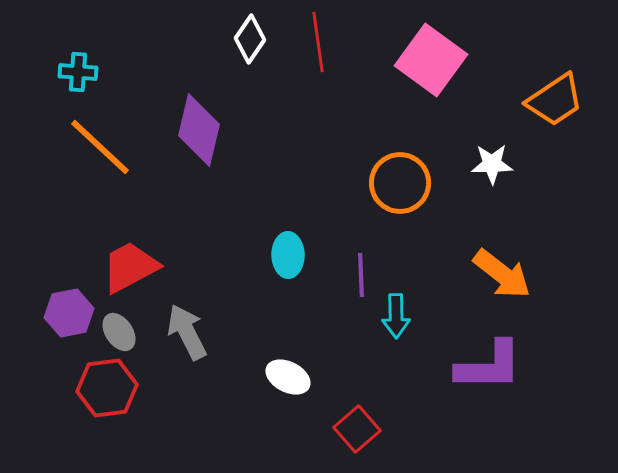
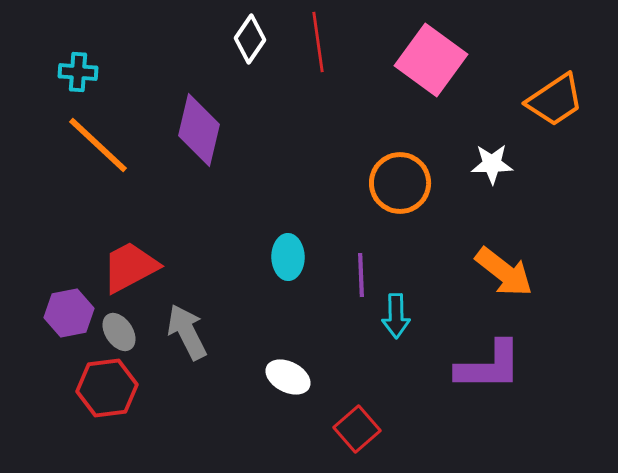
orange line: moved 2 px left, 2 px up
cyan ellipse: moved 2 px down
orange arrow: moved 2 px right, 2 px up
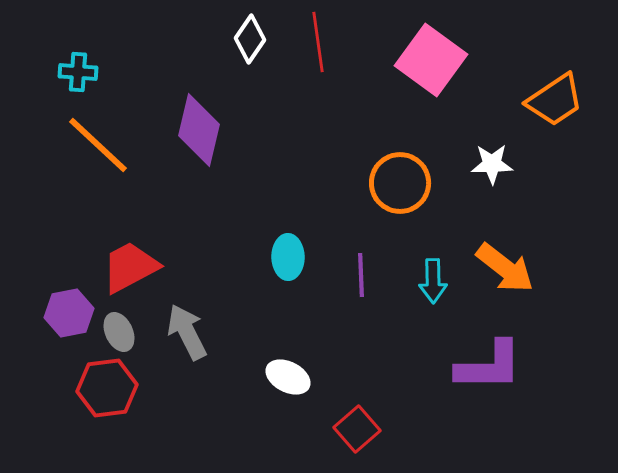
orange arrow: moved 1 px right, 4 px up
cyan arrow: moved 37 px right, 35 px up
gray ellipse: rotated 9 degrees clockwise
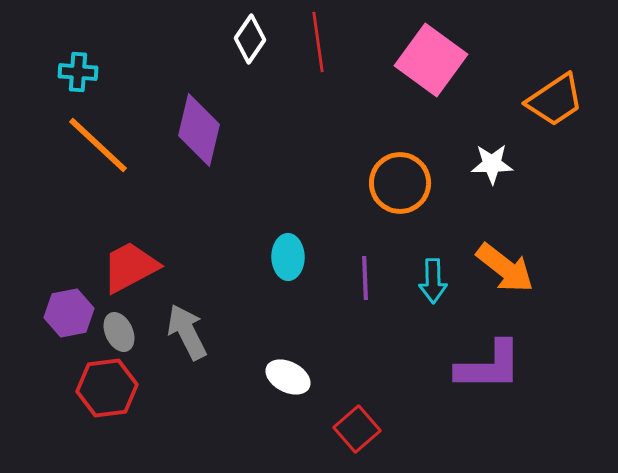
purple line: moved 4 px right, 3 px down
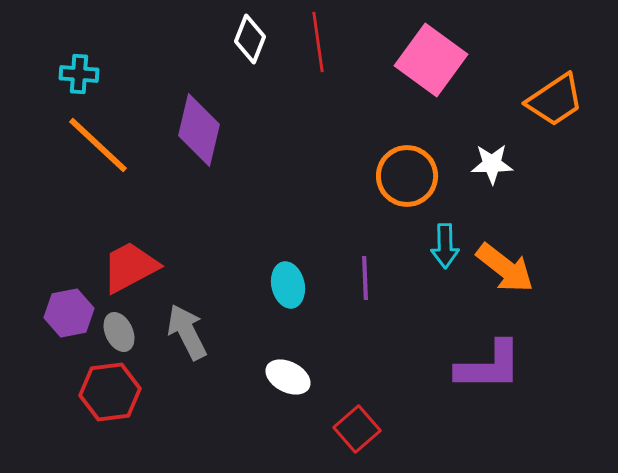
white diamond: rotated 12 degrees counterclockwise
cyan cross: moved 1 px right, 2 px down
orange circle: moved 7 px right, 7 px up
cyan ellipse: moved 28 px down; rotated 12 degrees counterclockwise
cyan arrow: moved 12 px right, 35 px up
red hexagon: moved 3 px right, 4 px down
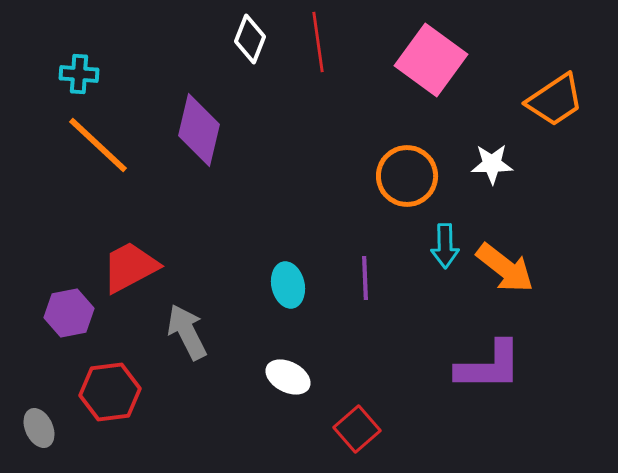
gray ellipse: moved 80 px left, 96 px down
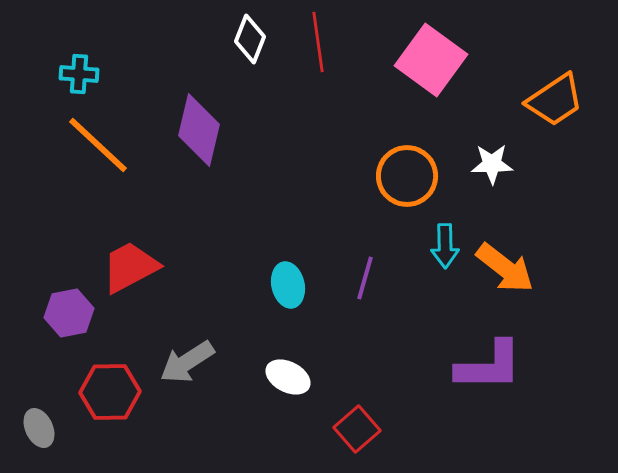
purple line: rotated 18 degrees clockwise
gray arrow: moved 30 px down; rotated 96 degrees counterclockwise
red hexagon: rotated 6 degrees clockwise
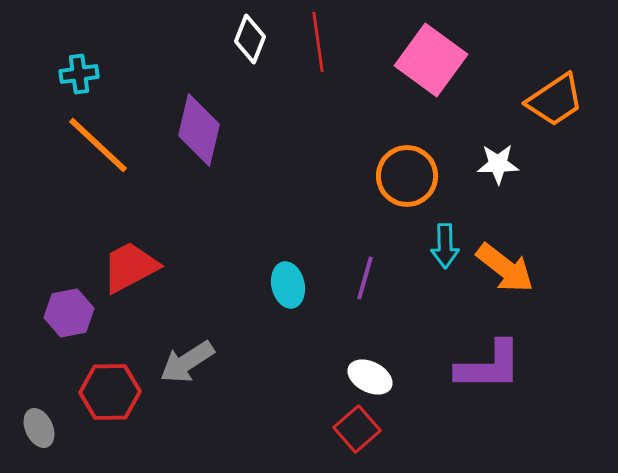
cyan cross: rotated 12 degrees counterclockwise
white star: moved 6 px right
white ellipse: moved 82 px right
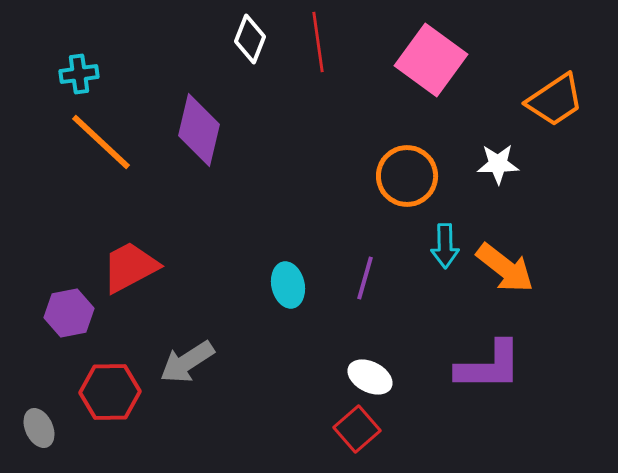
orange line: moved 3 px right, 3 px up
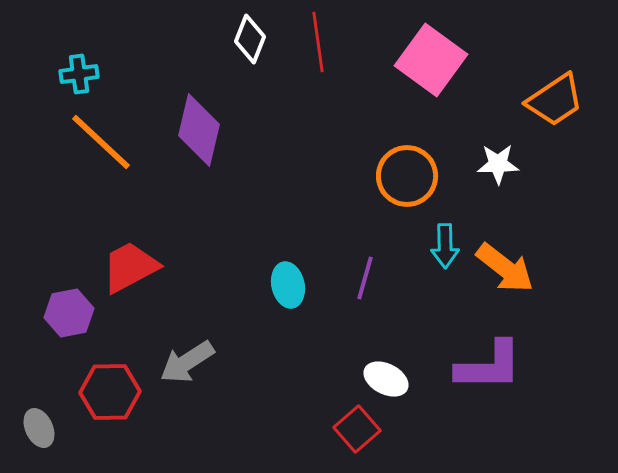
white ellipse: moved 16 px right, 2 px down
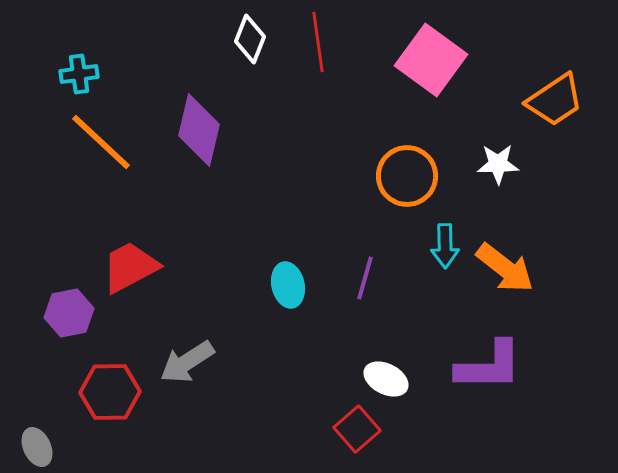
gray ellipse: moved 2 px left, 19 px down
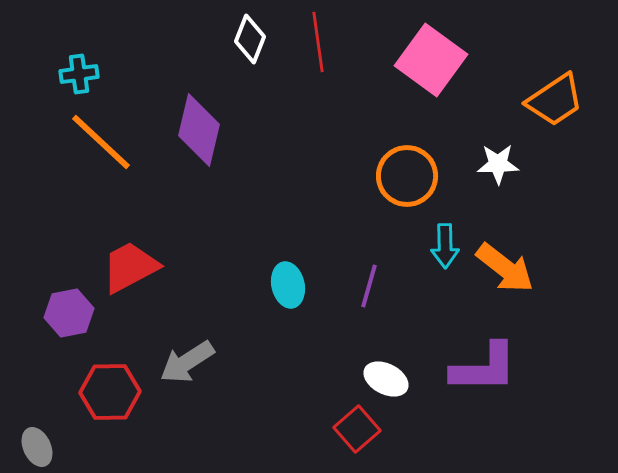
purple line: moved 4 px right, 8 px down
purple L-shape: moved 5 px left, 2 px down
